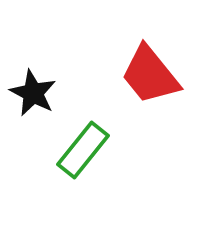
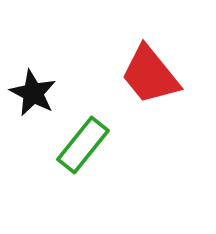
green rectangle: moved 5 px up
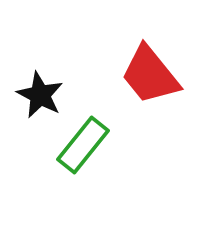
black star: moved 7 px right, 2 px down
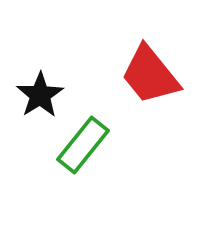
black star: rotated 12 degrees clockwise
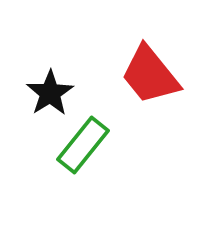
black star: moved 10 px right, 2 px up
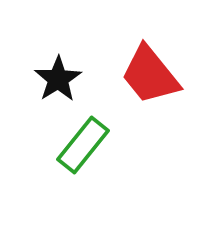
black star: moved 8 px right, 14 px up
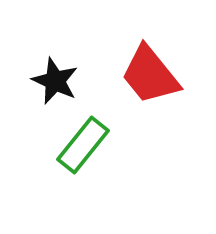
black star: moved 3 px left, 2 px down; rotated 15 degrees counterclockwise
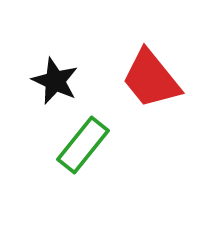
red trapezoid: moved 1 px right, 4 px down
